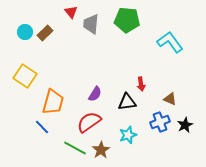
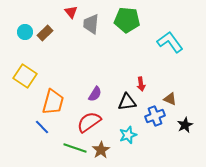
blue cross: moved 5 px left, 6 px up
green line: rotated 10 degrees counterclockwise
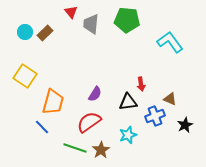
black triangle: moved 1 px right
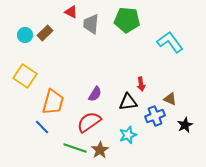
red triangle: rotated 24 degrees counterclockwise
cyan circle: moved 3 px down
brown star: moved 1 px left
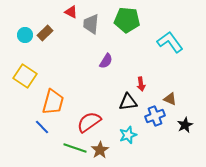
purple semicircle: moved 11 px right, 33 px up
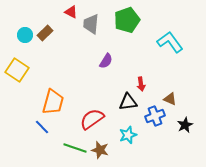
green pentagon: rotated 25 degrees counterclockwise
yellow square: moved 8 px left, 6 px up
red semicircle: moved 3 px right, 3 px up
brown star: rotated 24 degrees counterclockwise
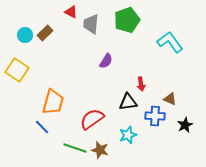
blue cross: rotated 24 degrees clockwise
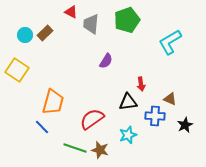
cyan L-shape: rotated 84 degrees counterclockwise
